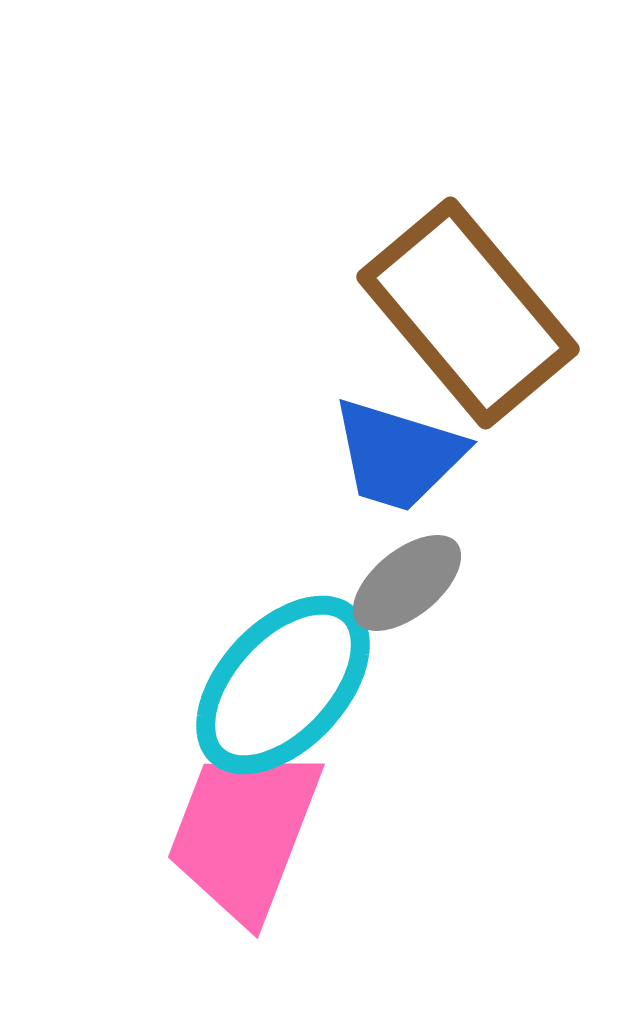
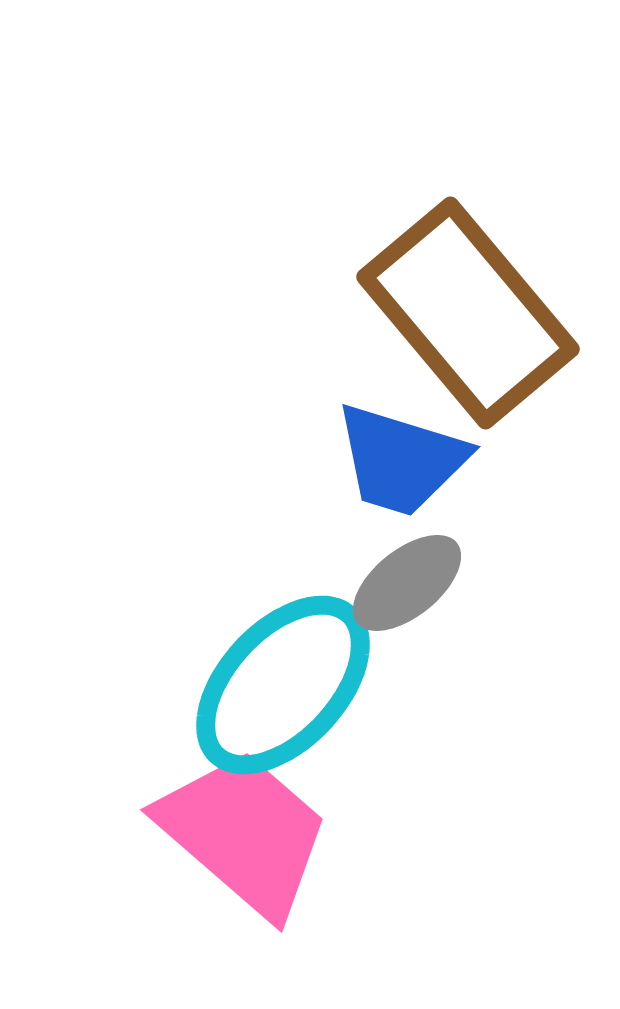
blue trapezoid: moved 3 px right, 5 px down
pink trapezoid: rotated 110 degrees clockwise
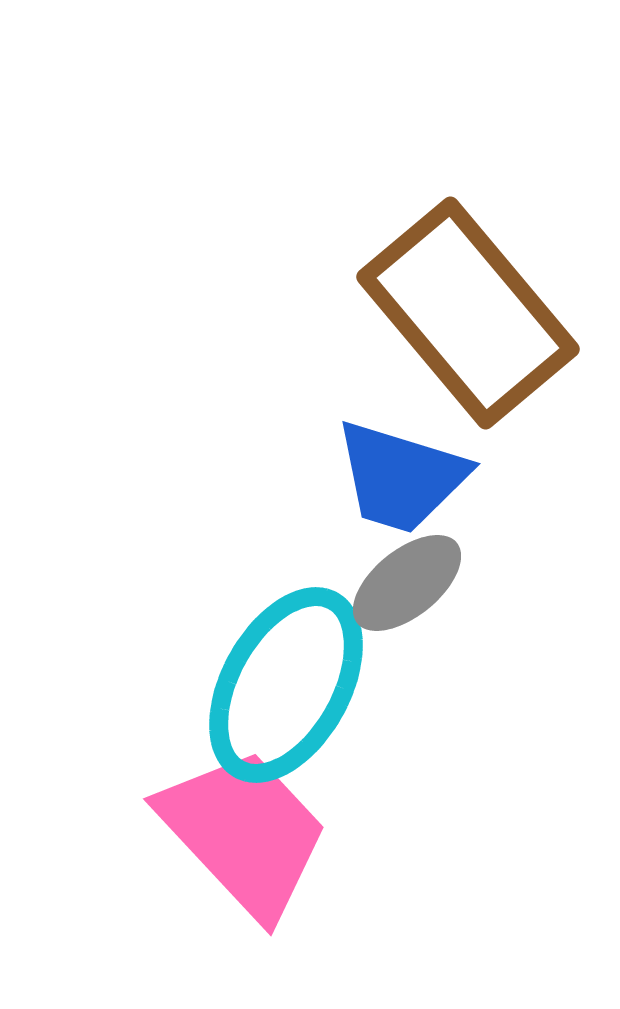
blue trapezoid: moved 17 px down
cyan ellipse: moved 3 px right; rotated 14 degrees counterclockwise
pink trapezoid: rotated 6 degrees clockwise
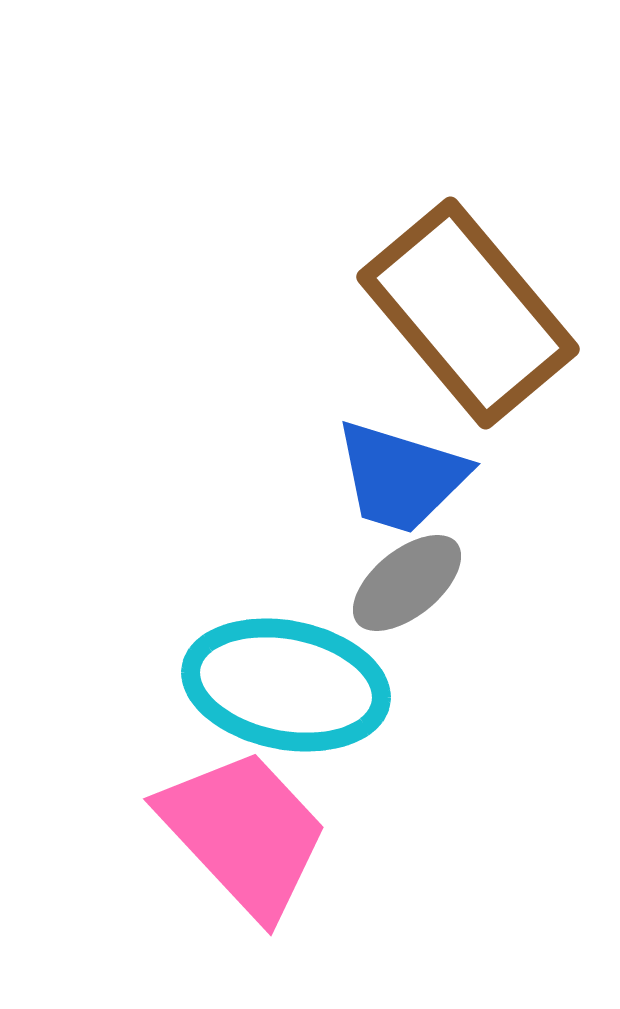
cyan ellipse: rotated 72 degrees clockwise
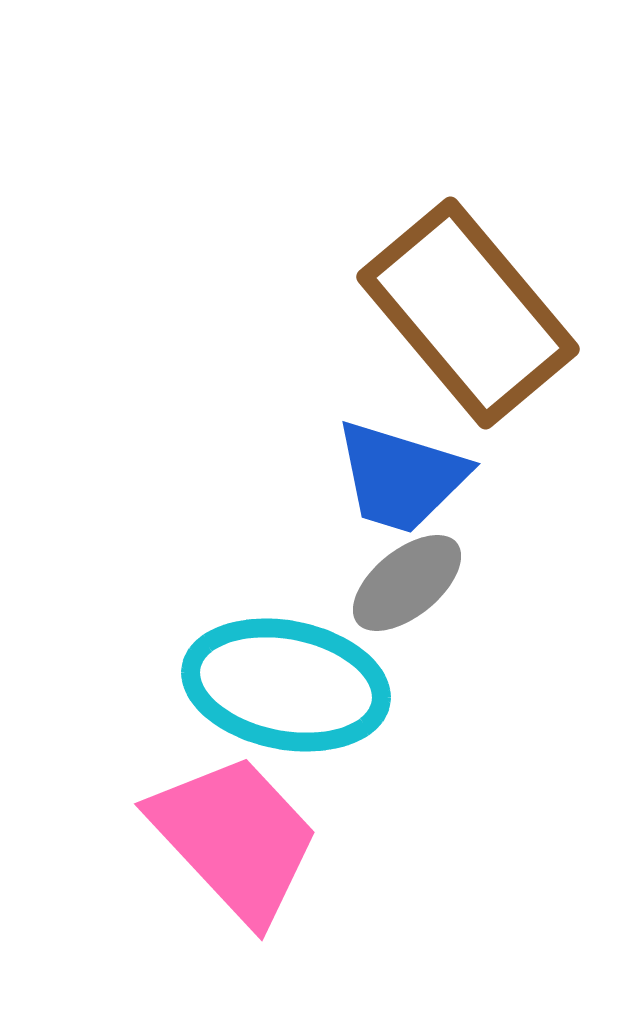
pink trapezoid: moved 9 px left, 5 px down
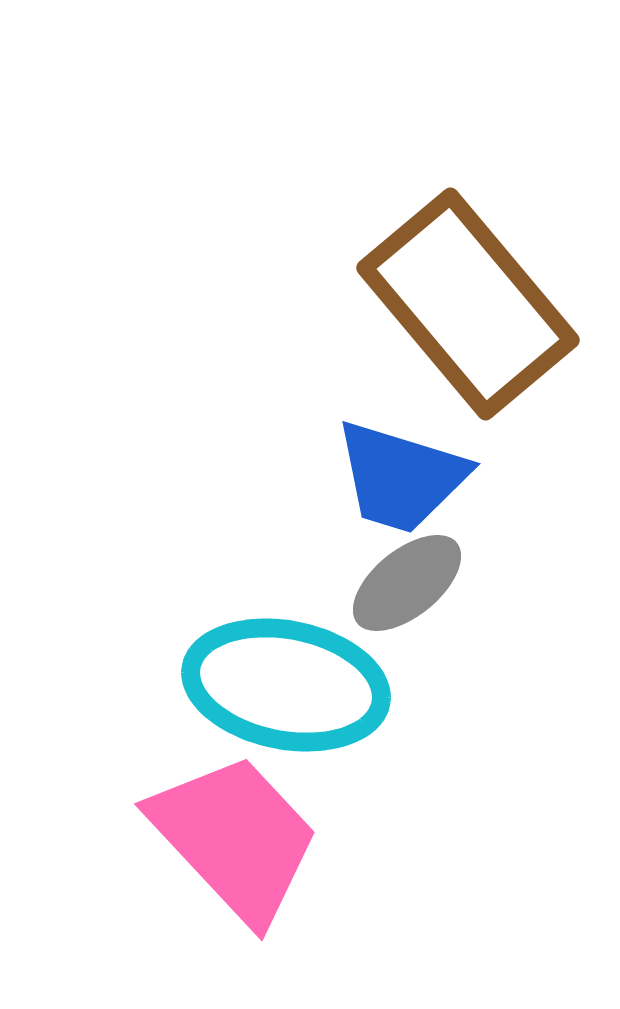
brown rectangle: moved 9 px up
